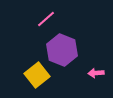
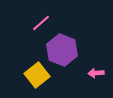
pink line: moved 5 px left, 4 px down
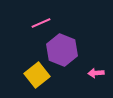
pink line: rotated 18 degrees clockwise
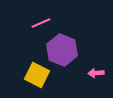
yellow square: rotated 25 degrees counterclockwise
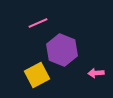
pink line: moved 3 px left
yellow square: rotated 35 degrees clockwise
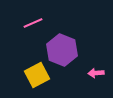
pink line: moved 5 px left
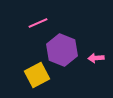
pink line: moved 5 px right
pink arrow: moved 15 px up
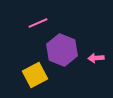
yellow square: moved 2 px left
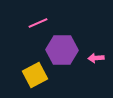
purple hexagon: rotated 20 degrees counterclockwise
